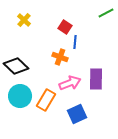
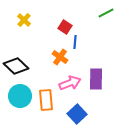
orange cross: rotated 14 degrees clockwise
orange rectangle: rotated 35 degrees counterclockwise
blue square: rotated 18 degrees counterclockwise
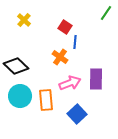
green line: rotated 28 degrees counterclockwise
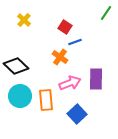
blue line: rotated 64 degrees clockwise
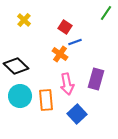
orange cross: moved 3 px up
purple rectangle: rotated 15 degrees clockwise
pink arrow: moved 3 px left, 1 px down; rotated 100 degrees clockwise
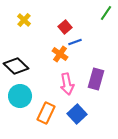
red square: rotated 16 degrees clockwise
orange rectangle: moved 13 px down; rotated 30 degrees clockwise
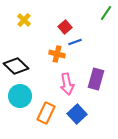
orange cross: moved 3 px left; rotated 21 degrees counterclockwise
